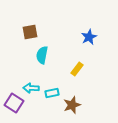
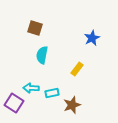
brown square: moved 5 px right, 4 px up; rotated 28 degrees clockwise
blue star: moved 3 px right, 1 px down
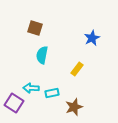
brown star: moved 2 px right, 2 px down
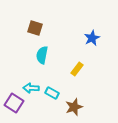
cyan rectangle: rotated 40 degrees clockwise
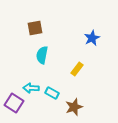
brown square: rotated 28 degrees counterclockwise
